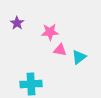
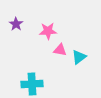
purple star: moved 1 px left, 1 px down
pink star: moved 2 px left, 1 px up
cyan cross: moved 1 px right
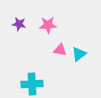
purple star: moved 3 px right; rotated 24 degrees counterclockwise
pink star: moved 6 px up
cyan triangle: moved 3 px up
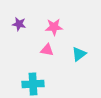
pink star: moved 6 px right, 2 px down
pink triangle: moved 13 px left
cyan cross: moved 1 px right
